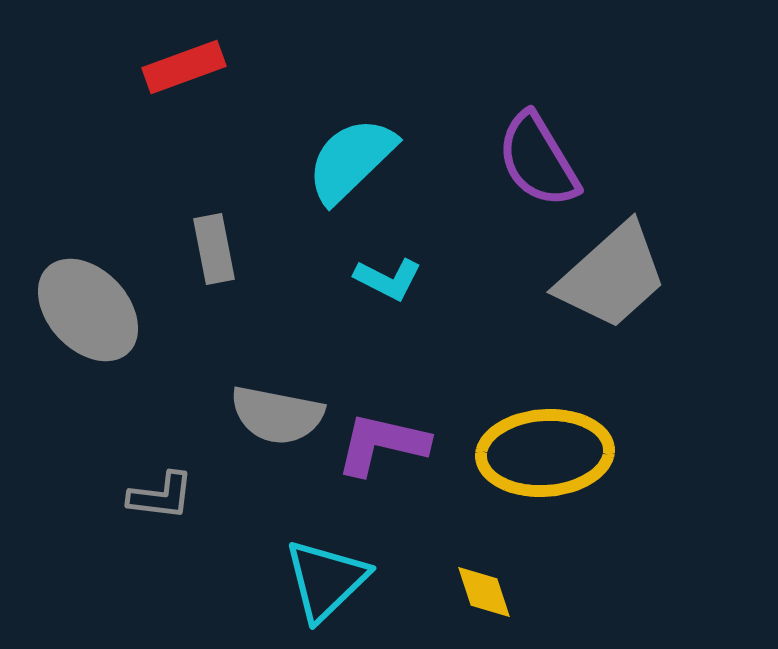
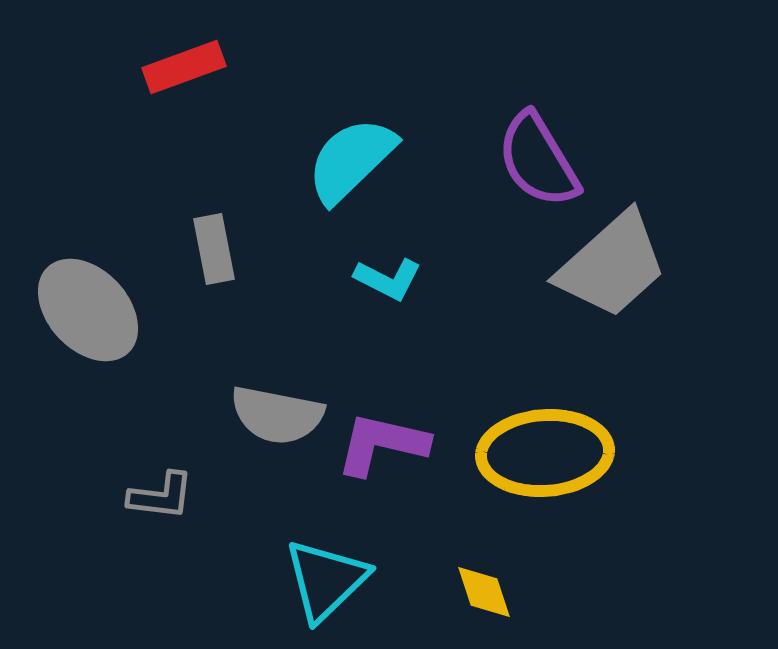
gray trapezoid: moved 11 px up
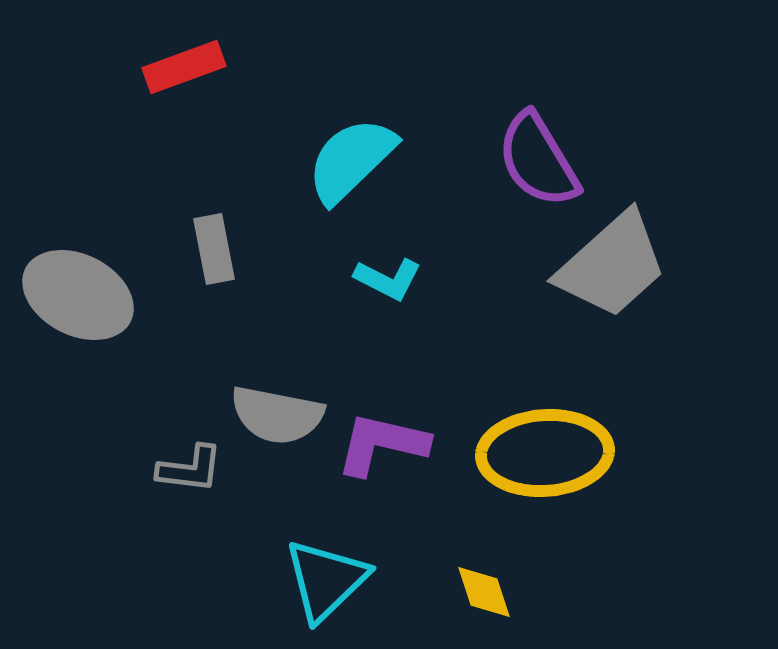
gray ellipse: moved 10 px left, 15 px up; rotated 20 degrees counterclockwise
gray L-shape: moved 29 px right, 27 px up
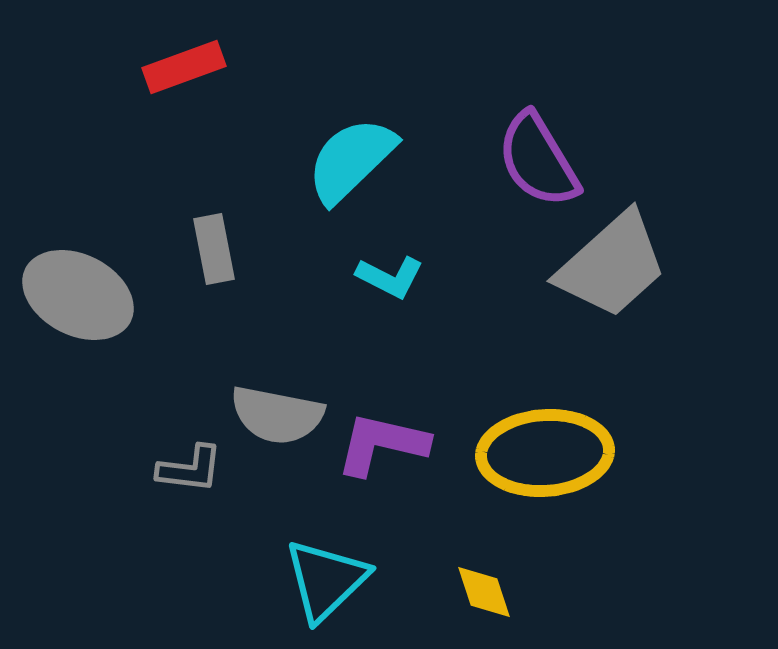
cyan L-shape: moved 2 px right, 2 px up
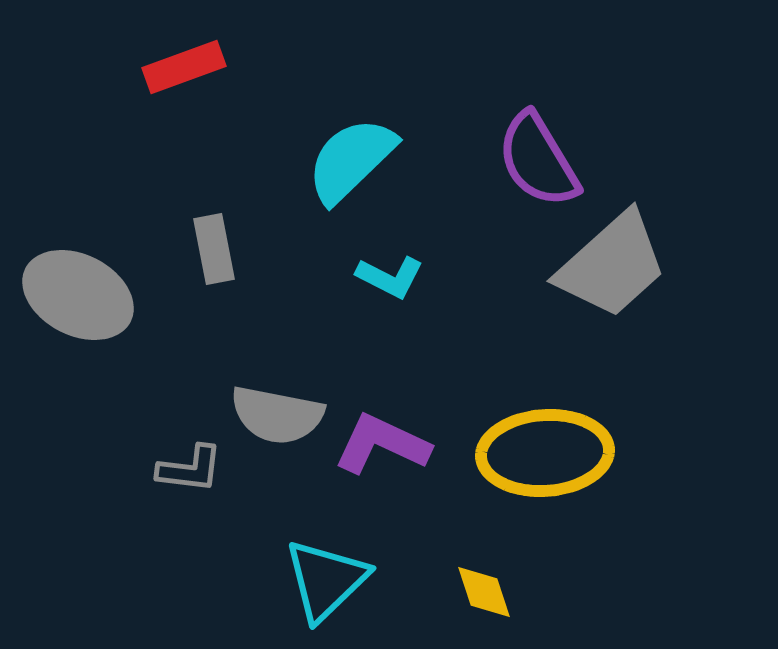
purple L-shape: rotated 12 degrees clockwise
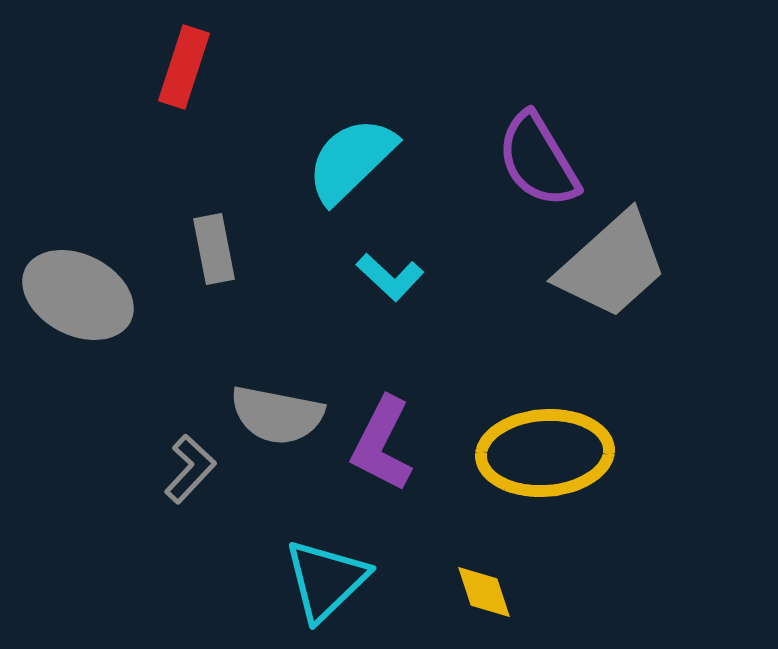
red rectangle: rotated 52 degrees counterclockwise
cyan L-shape: rotated 16 degrees clockwise
purple L-shape: rotated 88 degrees counterclockwise
gray L-shape: rotated 54 degrees counterclockwise
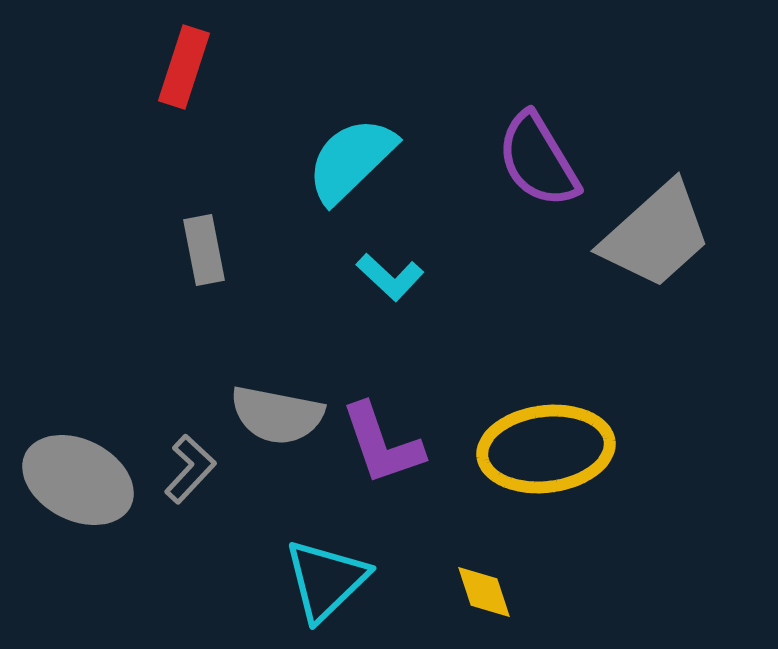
gray rectangle: moved 10 px left, 1 px down
gray trapezoid: moved 44 px right, 30 px up
gray ellipse: moved 185 px down
purple L-shape: rotated 46 degrees counterclockwise
yellow ellipse: moved 1 px right, 4 px up; rotated 3 degrees counterclockwise
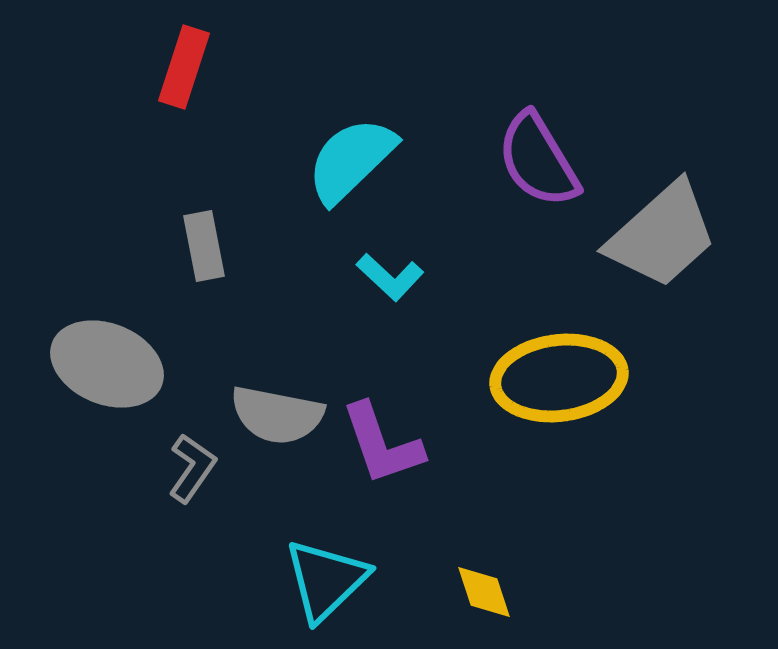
gray trapezoid: moved 6 px right
gray rectangle: moved 4 px up
yellow ellipse: moved 13 px right, 71 px up
gray L-shape: moved 2 px right, 1 px up; rotated 8 degrees counterclockwise
gray ellipse: moved 29 px right, 116 px up; rotated 5 degrees counterclockwise
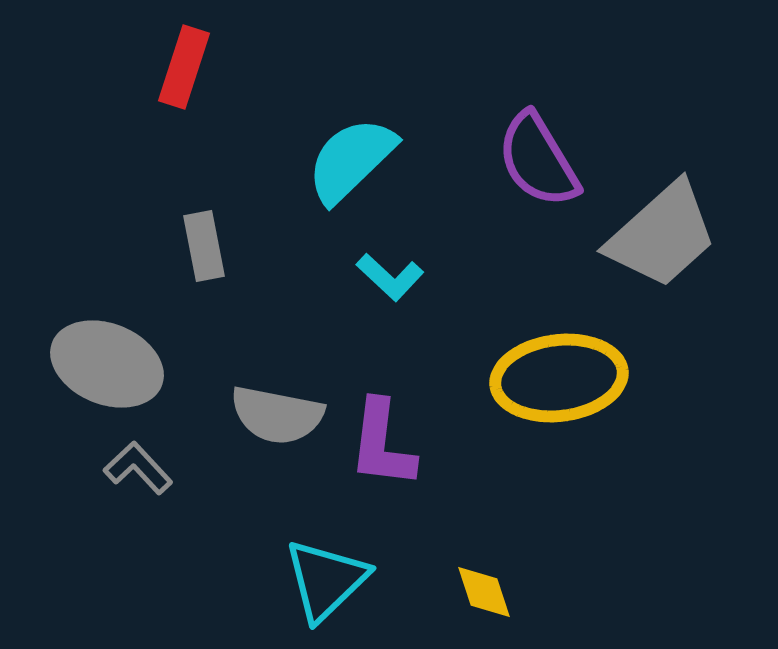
purple L-shape: rotated 26 degrees clockwise
gray L-shape: moved 54 px left; rotated 78 degrees counterclockwise
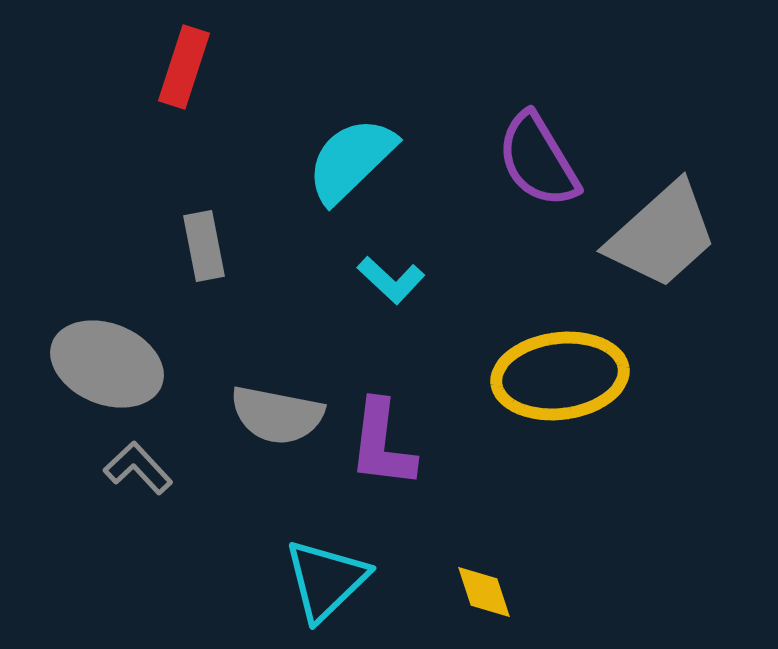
cyan L-shape: moved 1 px right, 3 px down
yellow ellipse: moved 1 px right, 2 px up
